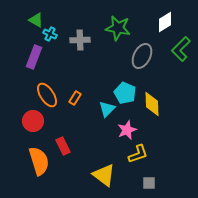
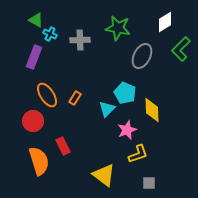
yellow diamond: moved 6 px down
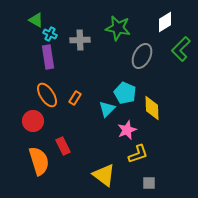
purple rectangle: moved 14 px right; rotated 30 degrees counterclockwise
yellow diamond: moved 2 px up
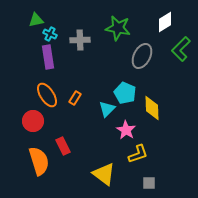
green triangle: rotated 42 degrees counterclockwise
pink star: moved 1 px left; rotated 18 degrees counterclockwise
yellow triangle: moved 1 px up
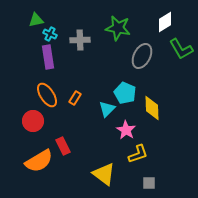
green L-shape: rotated 75 degrees counterclockwise
orange semicircle: rotated 76 degrees clockwise
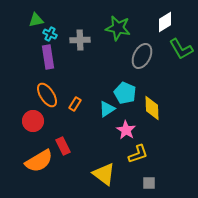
orange rectangle: moved 6 px down
cyan triangle: rotated 12 degrees clockwise
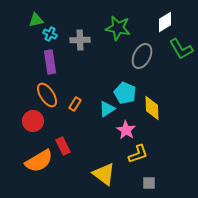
purple rectangle: moved 2 px right, 5 px down
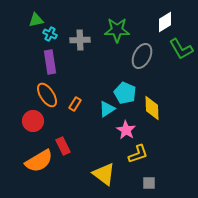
green star: moved 1 px left, 2 px down; rotated 10 degrees counterclockwise
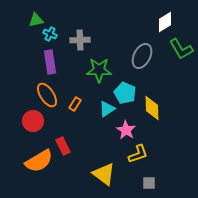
green star: moved 18 px left, 40 px down
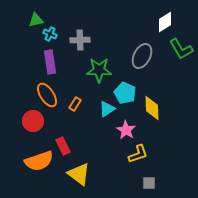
orange semicircle: rotated 12 degrees clockwise
yellow triangle: moved 25 px left
